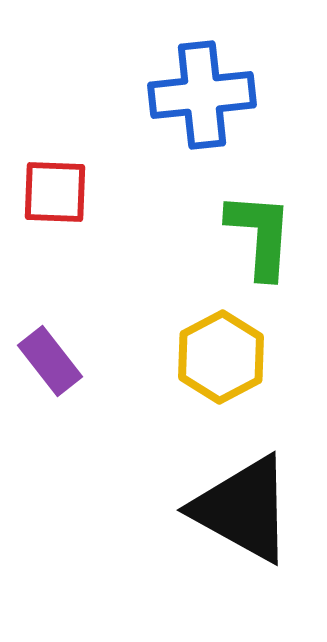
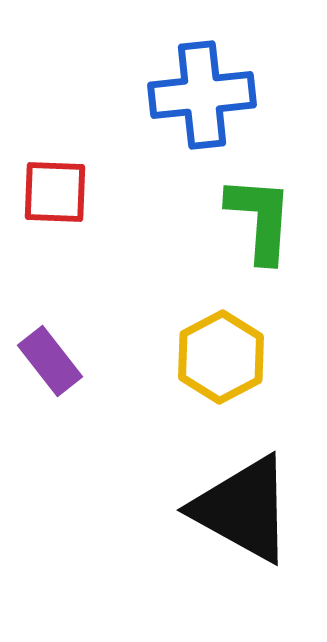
green L-shape: moved 16 px up
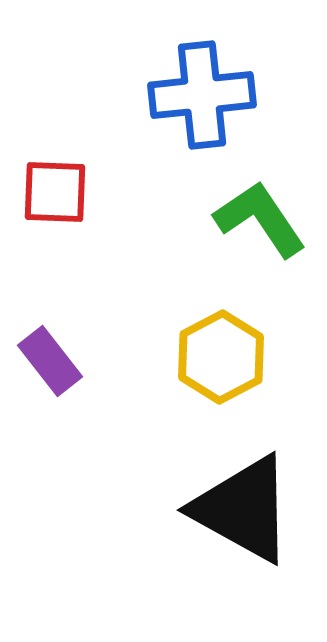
green L-shape: rotated 38 degrees counterclockwise
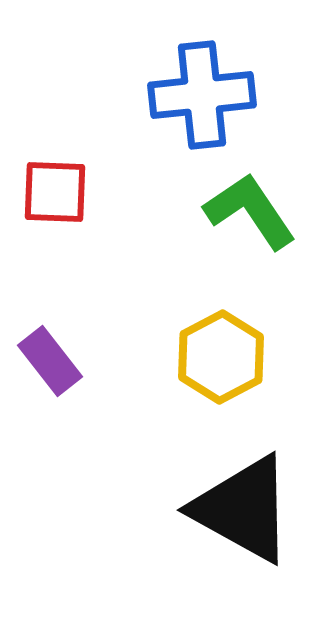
green L-shape: moved 10 px left, 8 px up
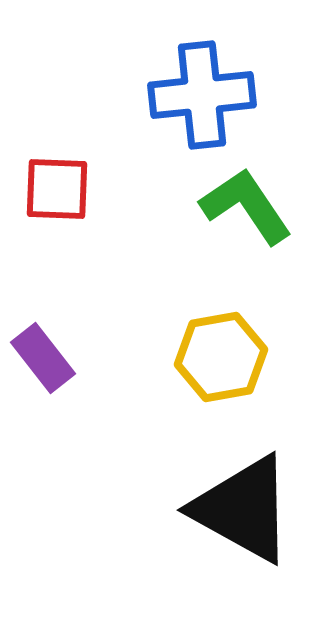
red square: moved 2 px right, 3 px up
green L-shape: moved 4 px left, 5 px up
yellow hexagon: rotated 18 degrees clockwise
purple rectangle: moved 7 px left, 3 px up
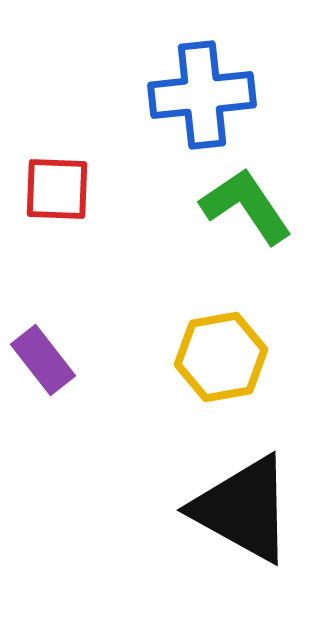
purple rectangle: moved 2 px down
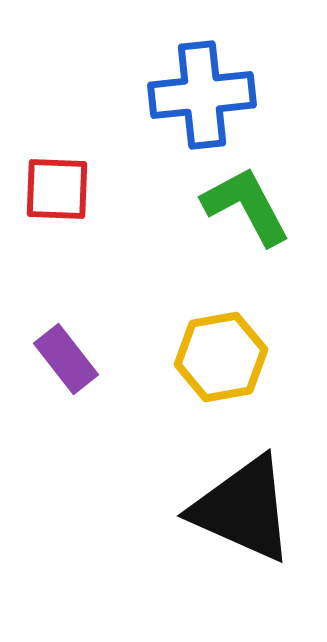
green L-shape: rotated 6 degrees clockwise
purple rectangle: moved 23 px right, 1 px up
black triangle: rotated 5 degrees counterclockwise
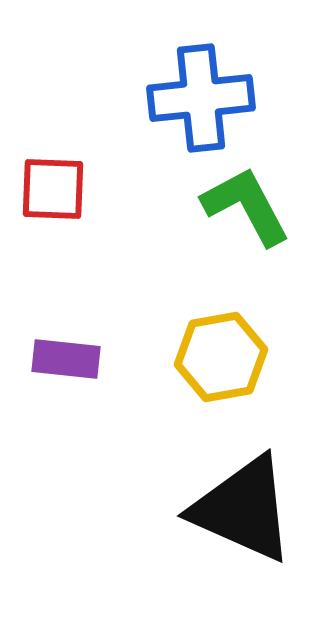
blue cross: moved 1 px left, 3 px down
red square: moved 4 px left
purple rectangle: rotated 46 degrees counterclockwise
